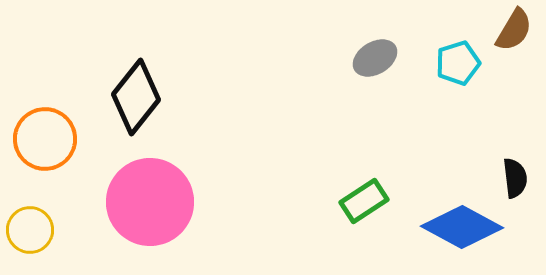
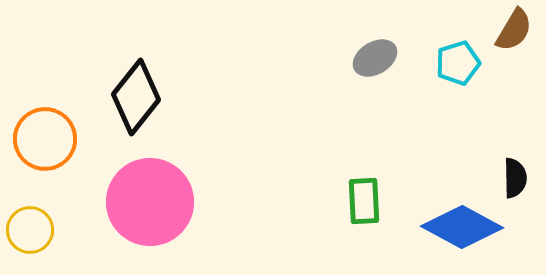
black semicircle: rotated 6 degrees clockwise
green rectangle: rotated 60 degrees counterclockwise
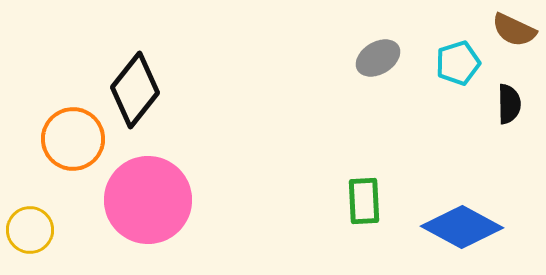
brown semicircle: rotated 84 degrees clockwise
gray ellipse: moved 3 px right
black diamond: moved 1 px left, 7 px up
orange circle: moved 28 px right
black semicircle: moved 6 px left, 74 px up
pink circle: moved 2 px left, 2 px up
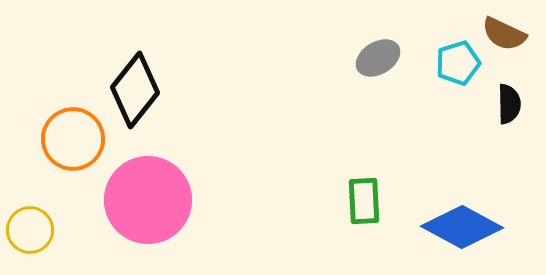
brown semicircle: moved 10 px left, 4 px down
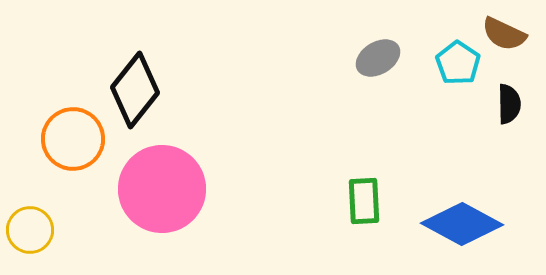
cyan pentagon: rotated 21 degrees counterclockwise
pink circle: moved 14 px right, 11 px up
blue diamond: moved 3 px up
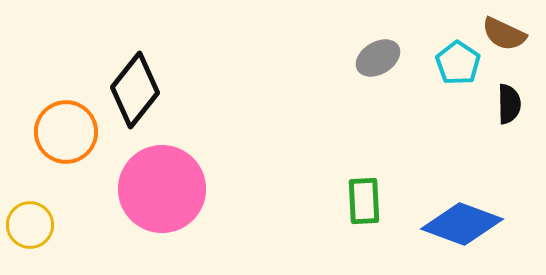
orange circle: moved 7 px left, 7 px up
blue diamond: rotated 8 degrees counterclockwise
yellow circle: moved 5 px up
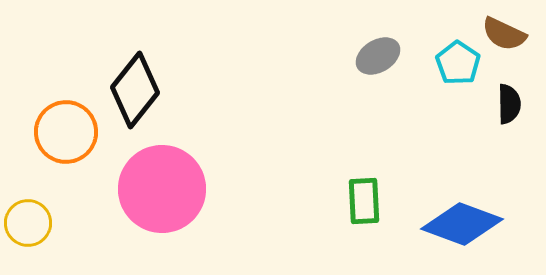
gray ellipse: moved 2 px up
yellow circle: moved 2 px left, 2 px up
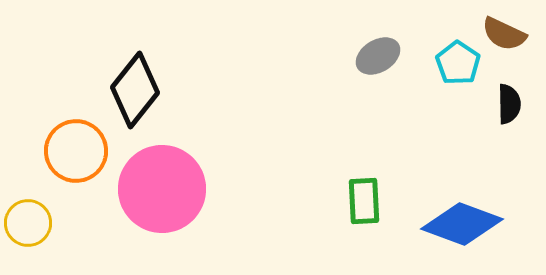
orange circle: moved 10 px right, 19 px down
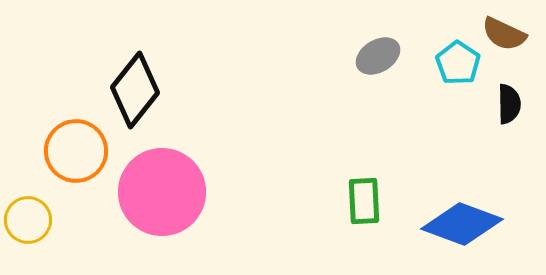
pink circle: moved 3 px down
yellow circle: moved 3 px up
